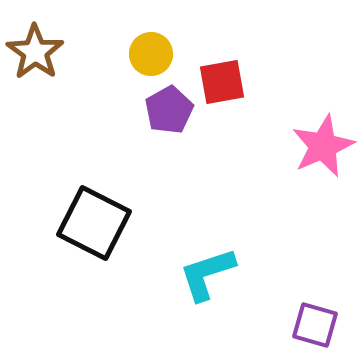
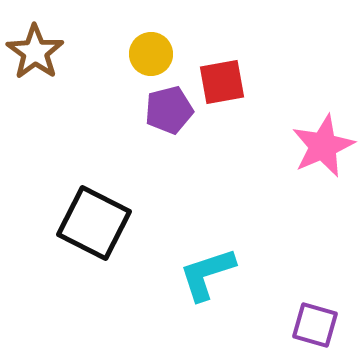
purple pentagon: rotated 15 degrees clockwise
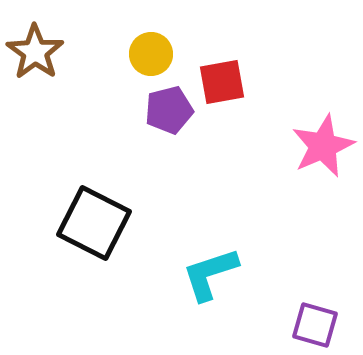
cyan L-shape: moved 3 px right
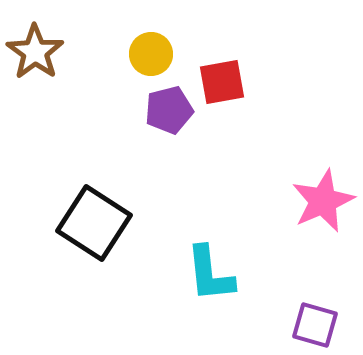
pink star: moved 55 px down
black square: rotated 6 degrees clockwise
cyan L-shape: rotated 78 degrees counterclockwise
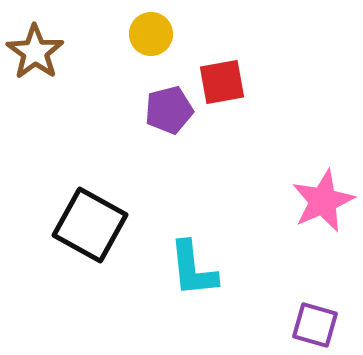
yellow circle: moved 20 px up
black square: moved 4 px left, 2 px down; rotated 4 degrees counterclockwise
cyan L-shape: moved 17 px left, 5 px up
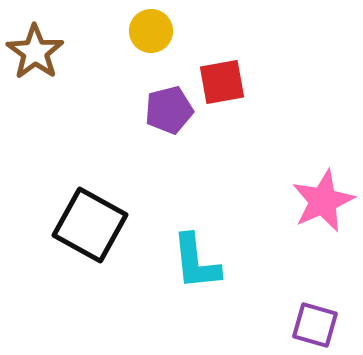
yellow circle: moved 3 px up
cyan L-shape: moved 3 px right, 7 px up
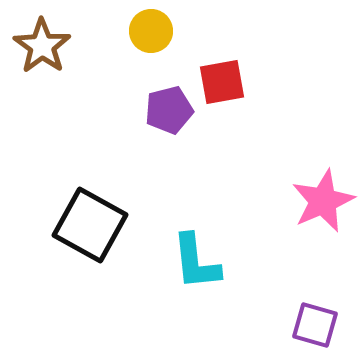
brown star: moved 7 px right, 6 px up
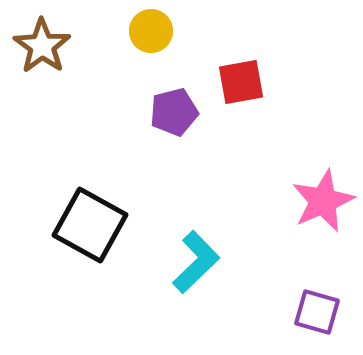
red square: moved 19 px right
purple pentagon: moved 5 px right, 2 px down
cyan L-shape: rotated 128 degrees counterclockwise
purple square: moved 2 px right, 13 px up
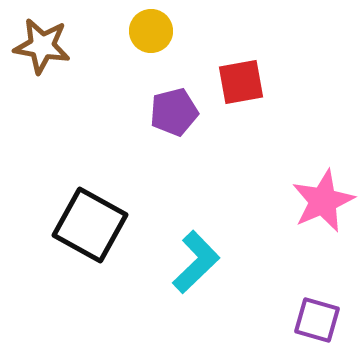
brown star: rotated 26 degrees counterclockwise
purple square: moved 8 px down
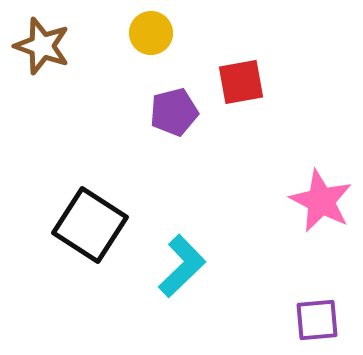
yellow circle: moved 2 px down
brown star: rotated 10 degrees clockwise
pink star: moved 2 px left; rotated 22 degrees counterclockwise
black square: rotated 4 degrees clockwise
cyan L-shape: moved 14 px left, 4 px down
purple square: rotated 21 degrees counterclockwise
